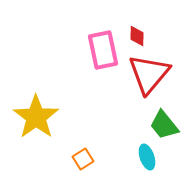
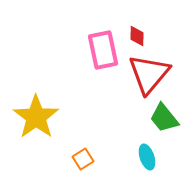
green trapezoid: moved 7 px up
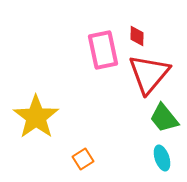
cyan ellipse: moved 15 px right, 1 px down
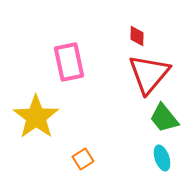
pink rectangle: moved 34 px left, 12 px down
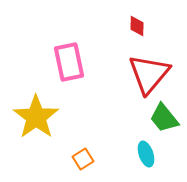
red diamond: moved 10 px up
cyan ellipse: moved 16 px left, 4 px up
